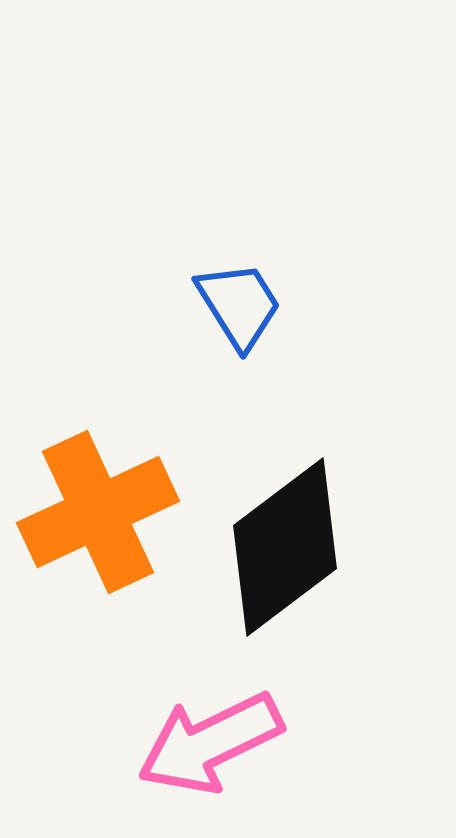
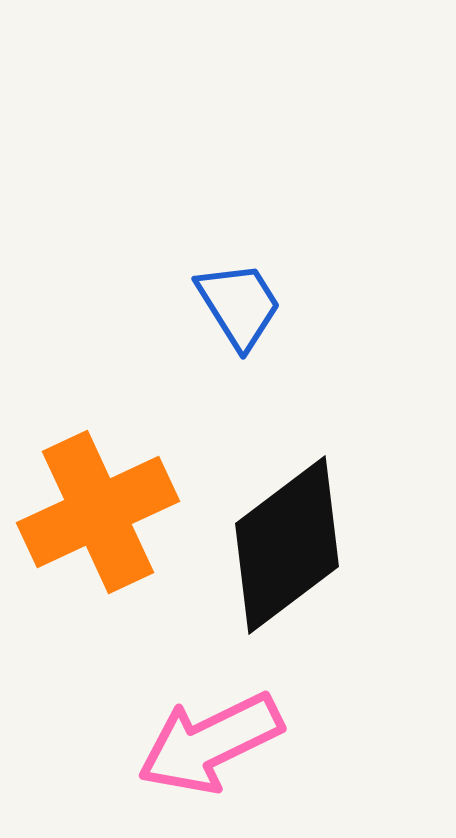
black diamond: moved 2 px right, 2 px up
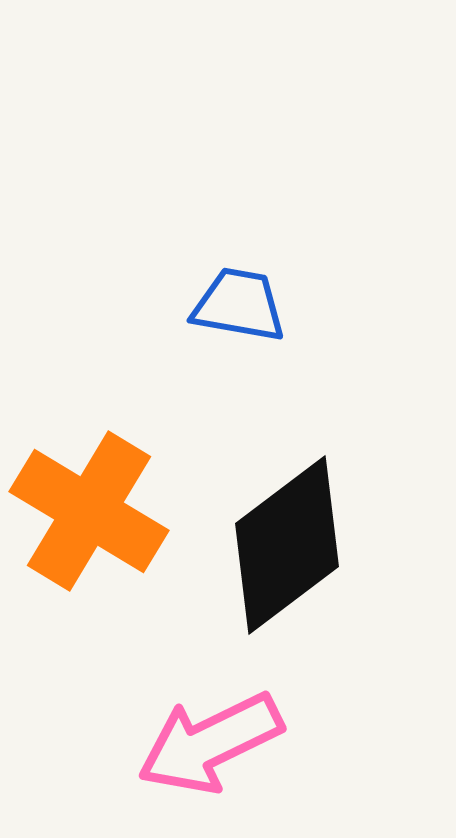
blue trapezoid: rotated 48 degrees counterclockwise
orange cross: moved 9 px left, 1 px up; rotated 34 degrees counterclockwise
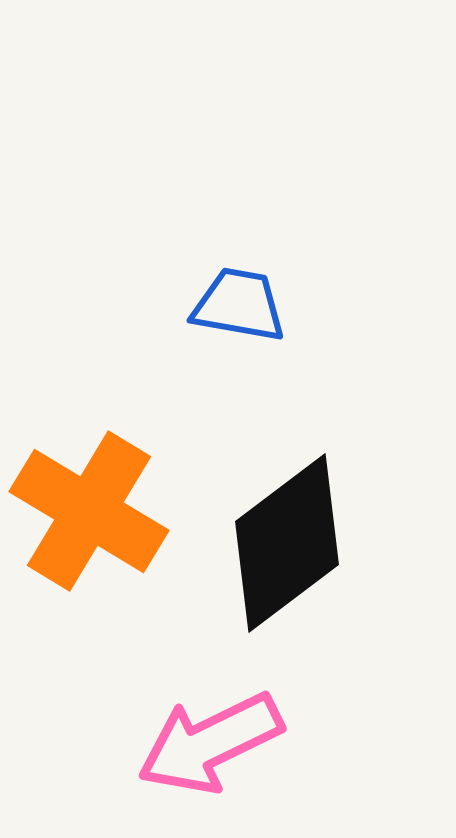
black diamond: moved 2 px up
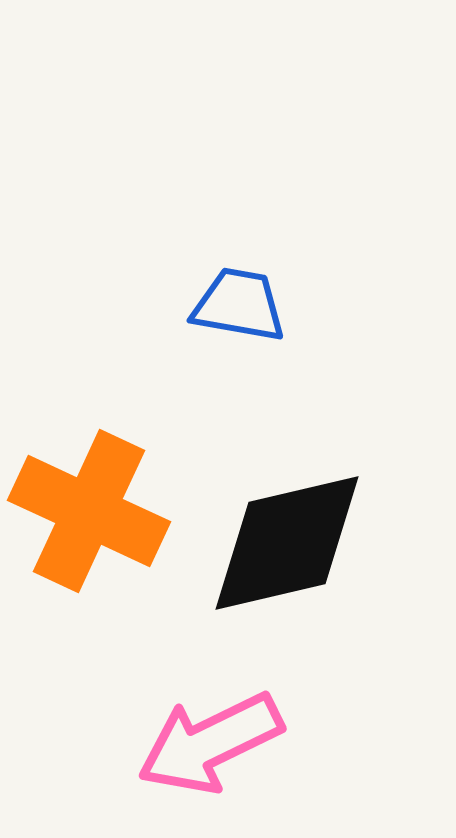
orange cross: rotated 6 degrees counterclockwise
black diamond: rotated 24 degrees clockwise
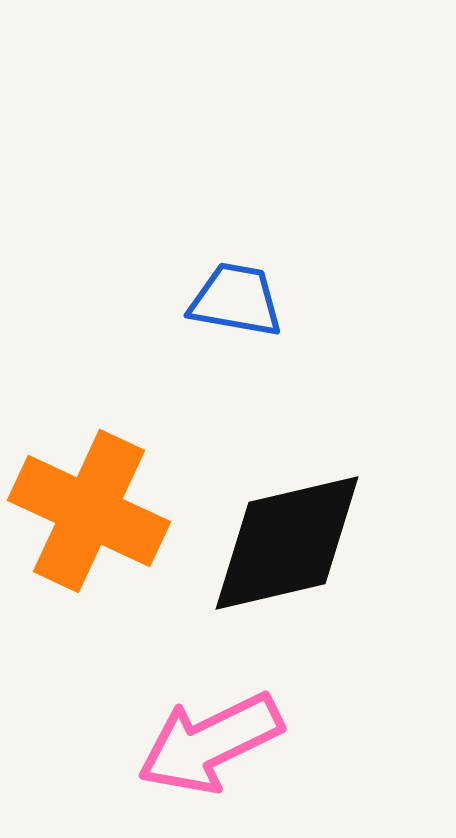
blue trapezoid: moved 3 px left, 5 px up
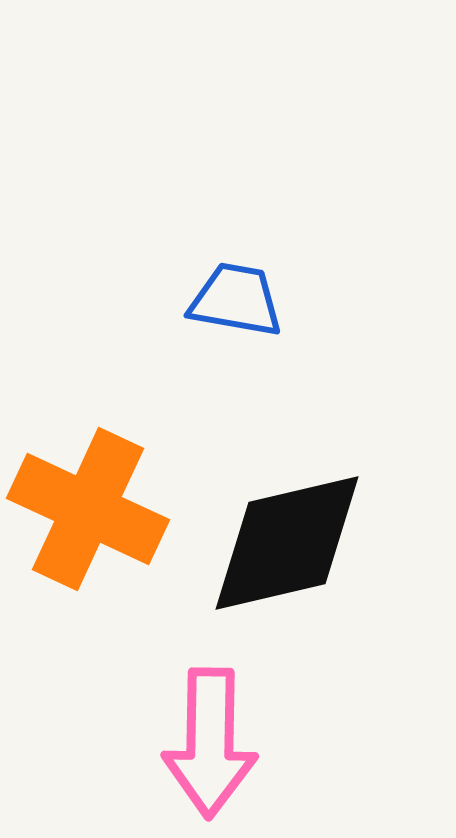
orange cross: moved 1 px left, 2 px up
pink arrow: rotated 63 degrees counterclockwise
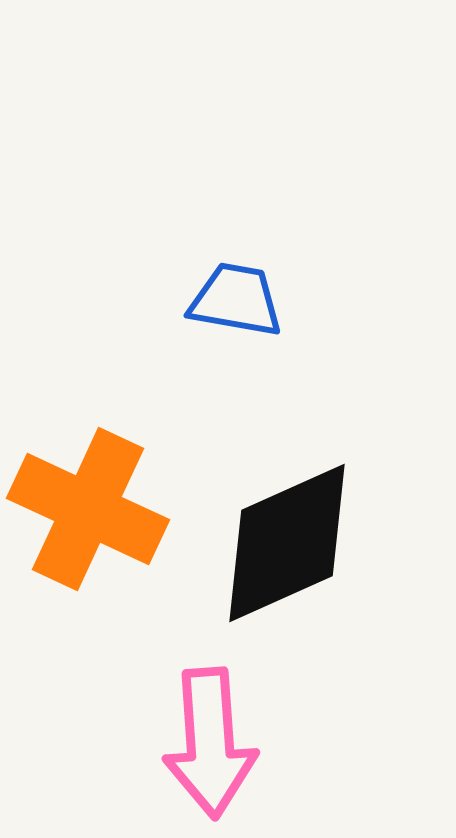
black diamond: rotated 11 degrees counterclockwise
pink arrow: rotated 5 degrees counterclockwise
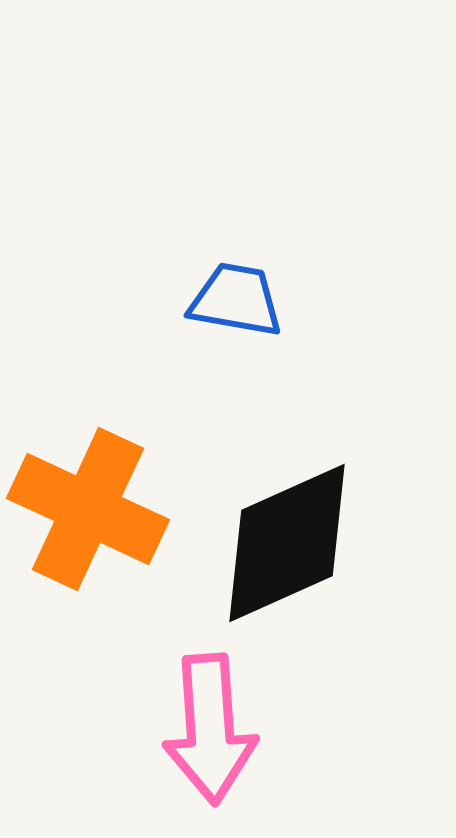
pink arrow: moved 14 px up
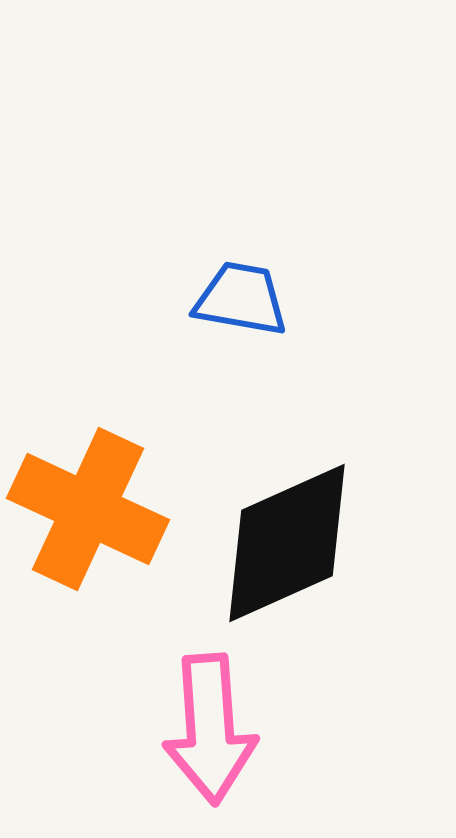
blue trapezoid: moved 5 px right, 1 px up
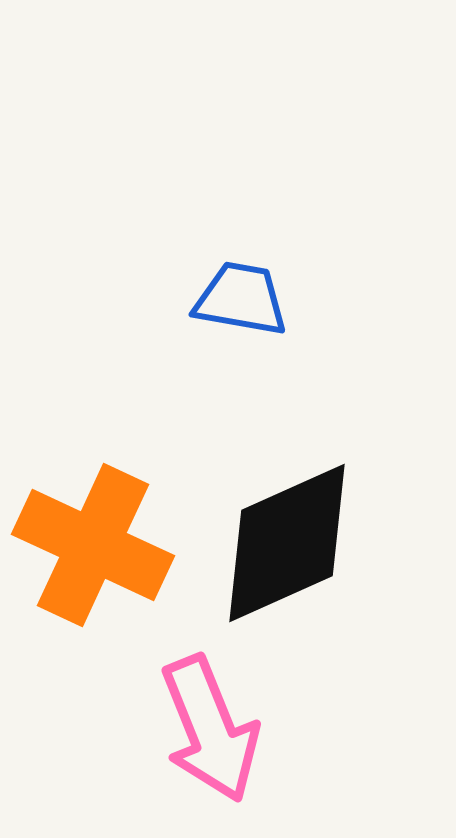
orange cross: moved 5 px right, 36 px down
pink arrow: rotated 18 degrees counterclockwise
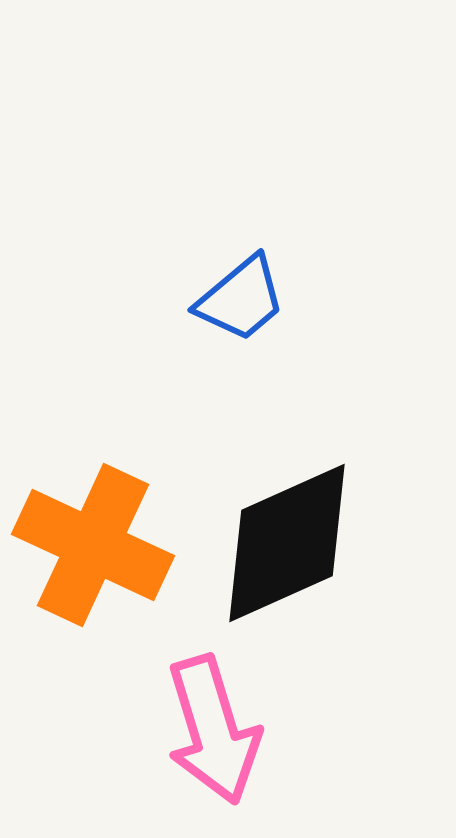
blue trapezoid: rotated 130 degrees clockwise
pink arrow: moved 3 px right, 1 px down; rotated 5 degrees clockwise
